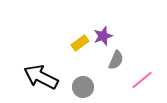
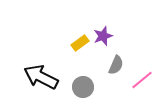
gray semicircle: moved 5 px down
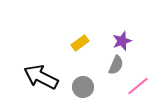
purple star: moved 19 px right, 5 px down
pink line: moved 4 px left, 6 px down
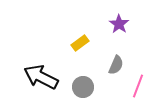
purple star: moved 3 px left, 17 px up; rotated 18 degrees counterclockwise
pink line: rotated 30 degrees counterclockwise
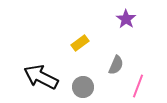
purple star: moved 7 px right, 5 px up
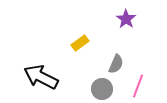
gray semicircle: moved 1 px up
gray circle: moved 19 px right, 2 px down
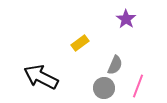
gray semicircle: moved 1 px left, 1 px down
gray circle: moved 2 px right, 1 px up
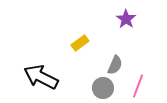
gray circle: moved 1 px left
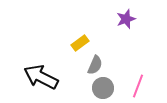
purple star: rotated 18 degrees clockwise
gray semicircle: moved 20 px left
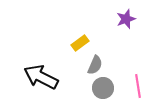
pink line: rotated 30 degrees counterclockwise
